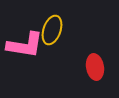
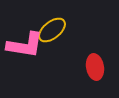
yellow ellipse: rotated 32 degrees clockwise
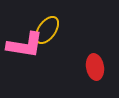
yellow ellipse: moved 5 px left; rotated 16 degrees counterclockwise
